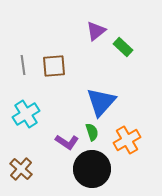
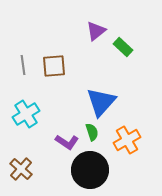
black circle: moved 2 px left, 1 px down
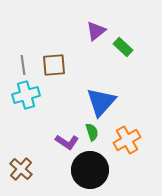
brown square: moved 1 px up
cyan cross: moved 19 px up; rotated 16 degrees clockwise
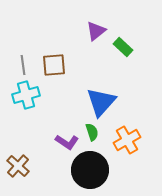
brown cross: moved 3 px left, 3 px up
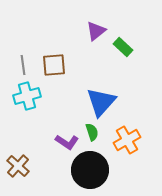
cyan cross: moved 1 px right, 1 px down
